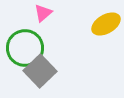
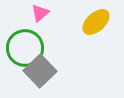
pink triangle: moved 3 px left
yellow ellipse: moved 10 px left, 2 px up; rotated 12 degrees counterclockwise
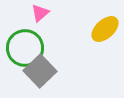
yellow ellipse: moved 9 px right, 7 px down
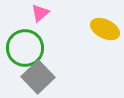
yellow ellipse: rotated 68 degrees clockwise
gray square: moved 2 px left, 6 px down
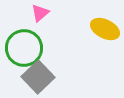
green circle: moved 1 px left
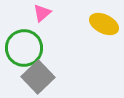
pink triangle: moved 2 px right
yellow ellipse: moved 1 px left, 5 px up
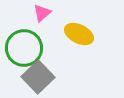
yellow ellipse: moved 25 px left, 10 px down
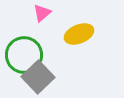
yellow ellipse: rotated 48 degrees counterclockwise
green circle: moved 7 px down
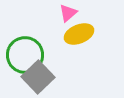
pink triangle: moved 26 px right
green circle: moved 1 px right
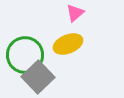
pink triangle: moved 7 px right
yellow ellipse: moved 11 px left, 10 px down
